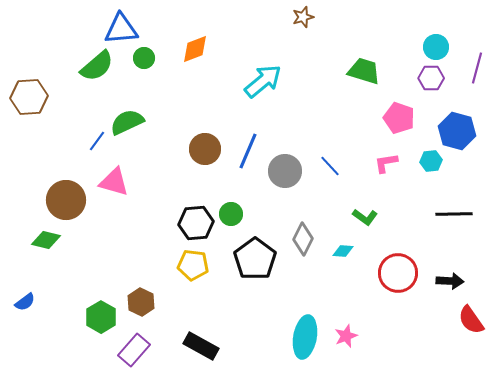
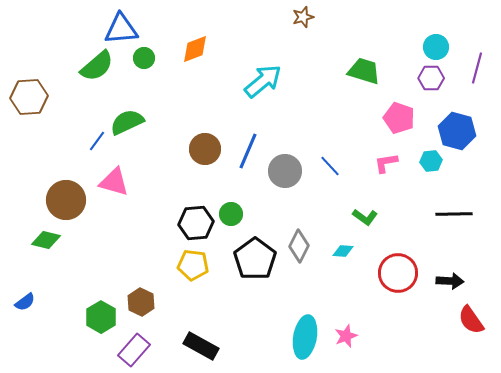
gray diamond at (303, 239): moved 4 px left, 7 px down
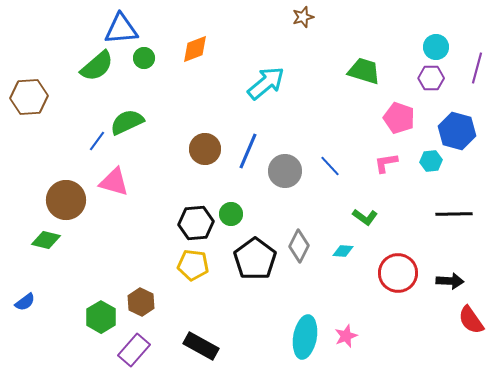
cyan arrow at (263, 81): moved 3 px right, 2 px down
